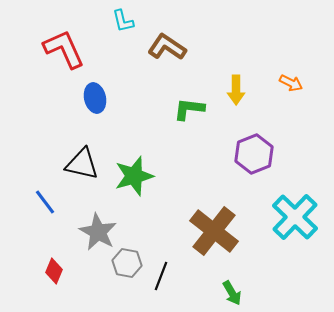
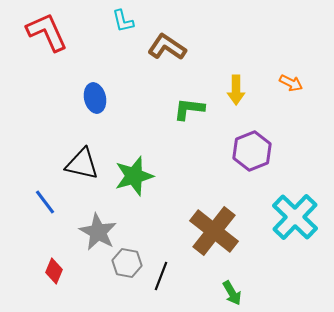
red L-shape: moved 17 px left, 17 px up
purple hexagon: moved 2 px left, 3 px up
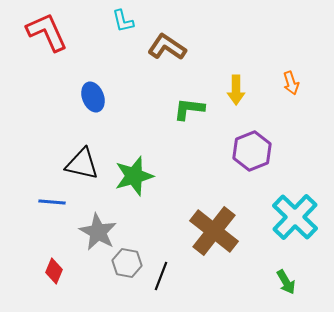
orange arrow: rotated 45 degrees clockwise
blue ellipse: moved 2 px left, 1 px up; rotated 8 degrees counterclockwise
blue line: moved 7 px right; rotated 48 degrees counterclockwise
green arrow: moved 54 px right, 11 px up
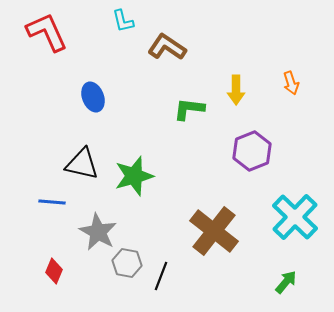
green arrow: rotated 110 degrees counterclockwise
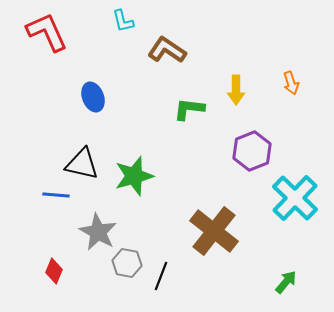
brown L-shape: moved 3 px down
blue line: moved 4 px right, 7 px up
cyan cross: moved 19 px up
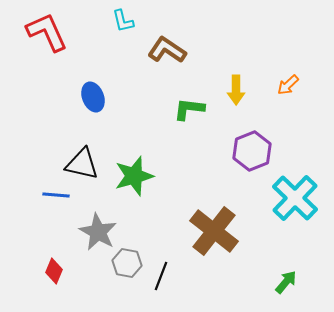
orange arrow: moved 3 px left, 2 px down; rotated 65 degrees clockwise
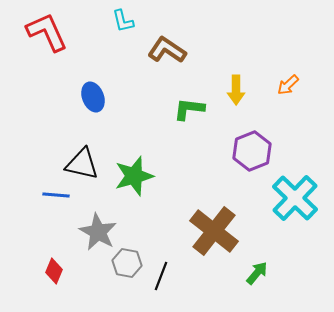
green arrow: moved 29 px left, 9 px up
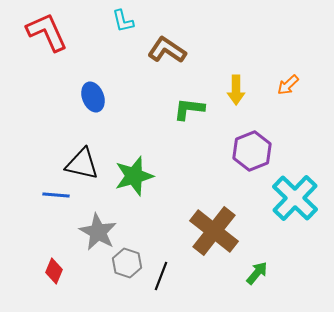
gray hexagon: rotated 8 degrees clockwise
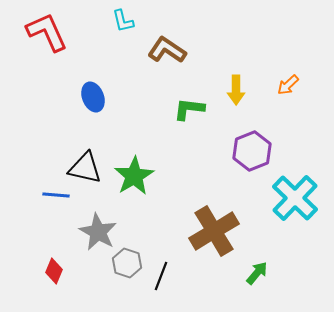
black triangle: moved 3 px right, 4 px down
green star: rotated 15 degrees counterclockwise
brown cross: rotated 21 degrees clockwise
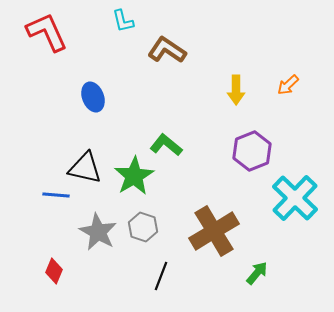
green L-shape: moved 23 px left, 36 px down; rotated 32 degrees clockwise
gray hexagon: moved 16 px right, 36 px up
